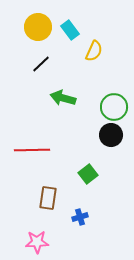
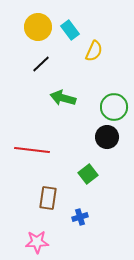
black circle: moved 4 px left, 2 px down
red line: rotated 8 degrees clockwise
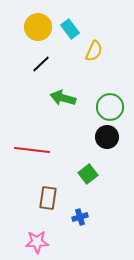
cyan rectangle: moved 1 px up
green circle: moved 4 px left
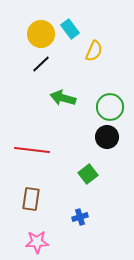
yellow circle: moved 3 px right, 7 px down
brown rectangle: moved 17 px left, 1 px down
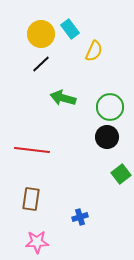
green square: moved 33 px right
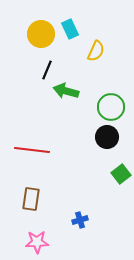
cyan rectangle: rotated 12 degrees clockwise
yellow semicircle: moved 2 px right
black line: moved 6 px right, 6 px down; rotated 24 degrees counterclockwise
green arrow: moved 3 px right, 7 px up
green circle: moved 1 px right
blue cross: moved 3 px down
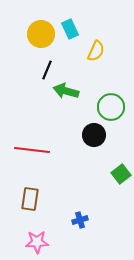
black circle: moved 13 px left, 2 px up
brown rectangle: moved 1 px left
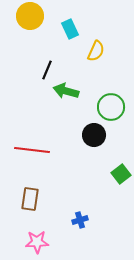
yellow circle: moved 11 px left, 18 px up
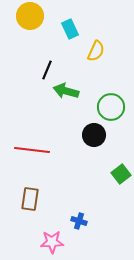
blue cross: moved 1 px left, 1 px down; rotated 35 degrees clockwise
pink star: moved 15 px right
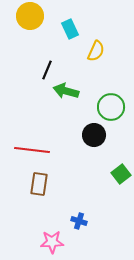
brown rectangle: moved 9 px right, 15 px up
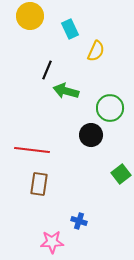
green circle: moved 1 px left, 1 px down
black circle: moved 3 px left
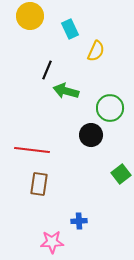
blue cross: rotated 21 degrees counterclockwise
